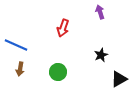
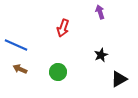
brown arrow: rotated 104 degrees clockwise
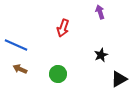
green circle: moved 2 px down
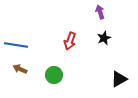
red arrow: moved 7 px right, 13 px down
blue line: rotated 15 degrees counterclockwise
black star: moved 3 px right, 17 px up
green circle: moved 4 px left, 1 px down
